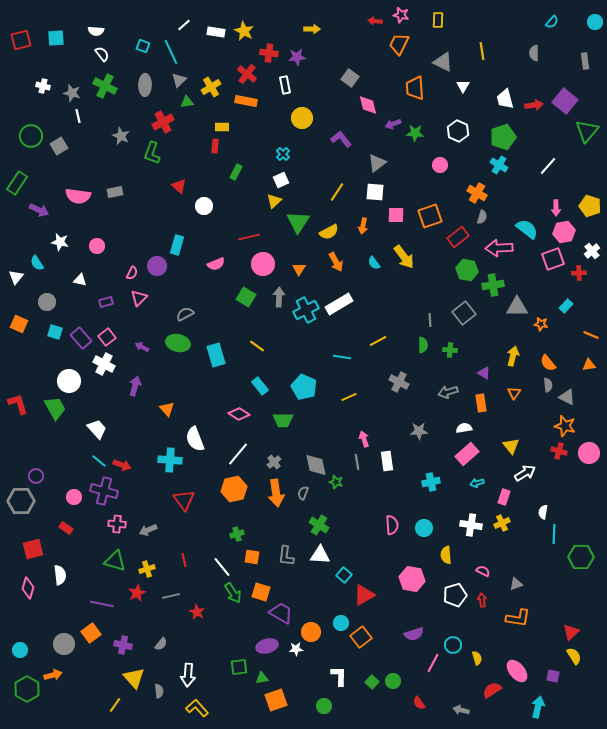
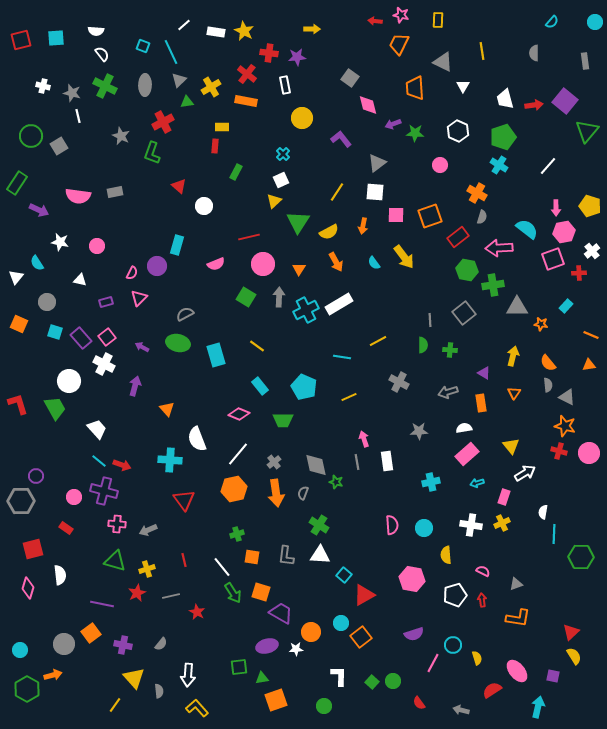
pink diamond at (239, 414): rotated 10 degrees counterclockwise
white semicircle at (195, 439): moved 2 px right
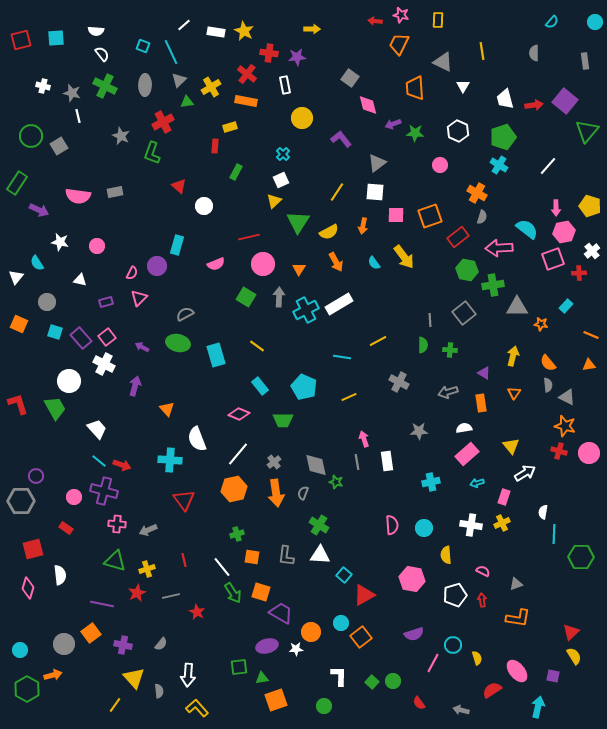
yellow rectangle at (222, 127): moved 8 px right; rotated 16 degrees counterclockwise
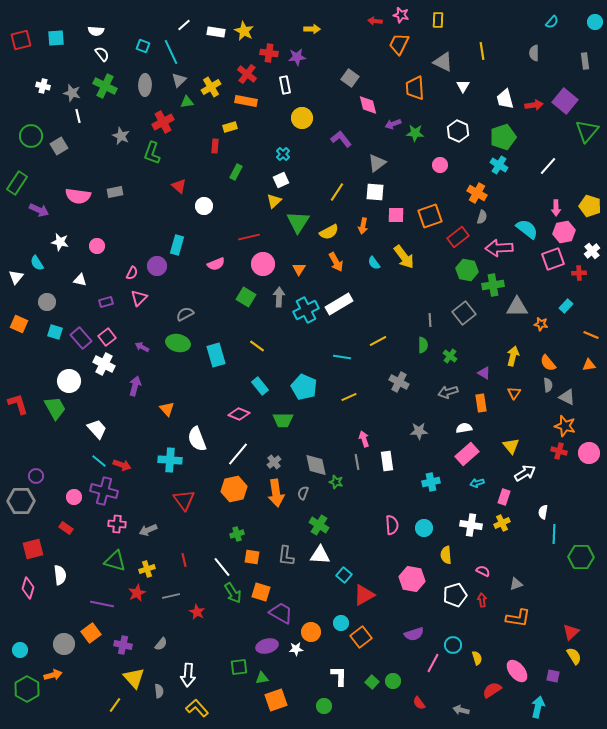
green cross at (450, 350): moved 6 px down; rotated 32 degrees clockwise
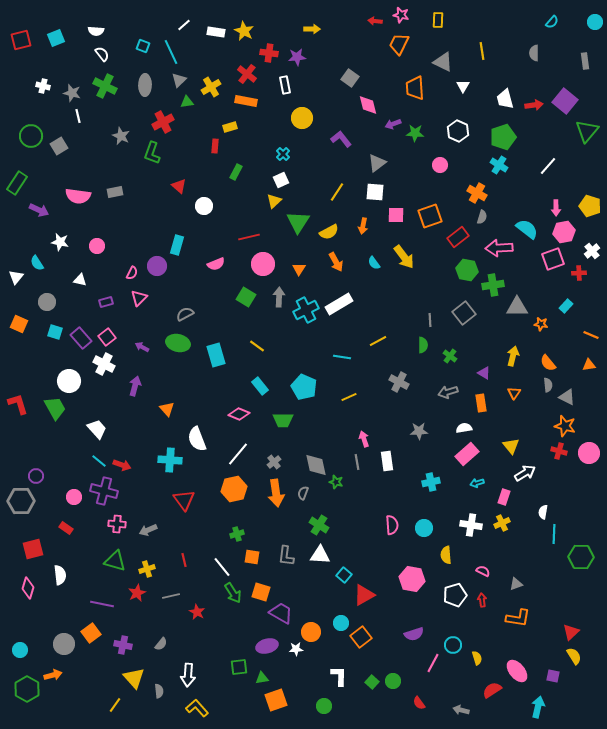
cyan square at (56, 38): rotated 18 degrees counterclockwise
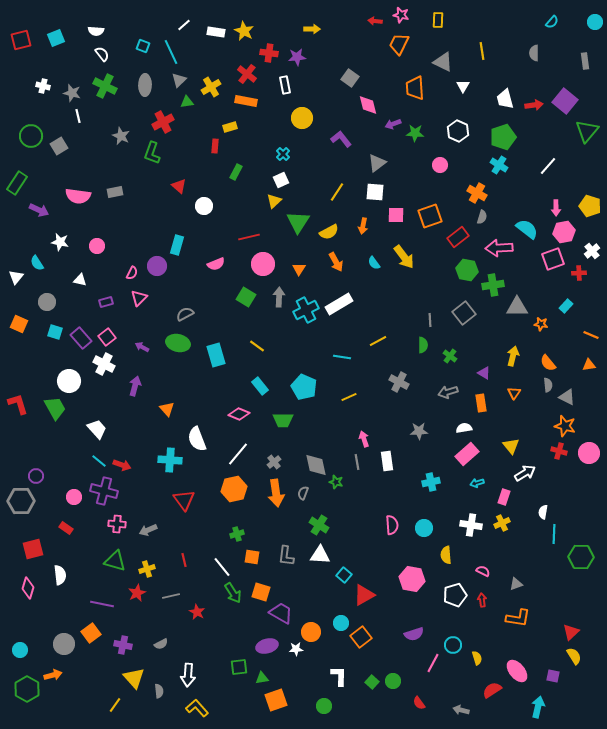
gray semicircle at (161, 644): rotated 24 degrees clockwise
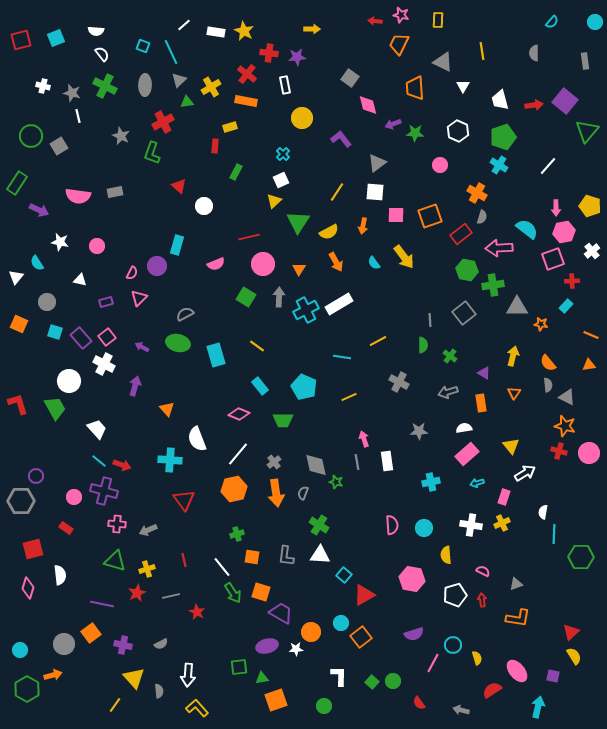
white trapezoid at (505, 99): moved 5 px left, 1 px down
red rectangle at (458, 237): moved 3 px right, 3 px up
red cross at (579, 273): moved 7 px left, 8 px down
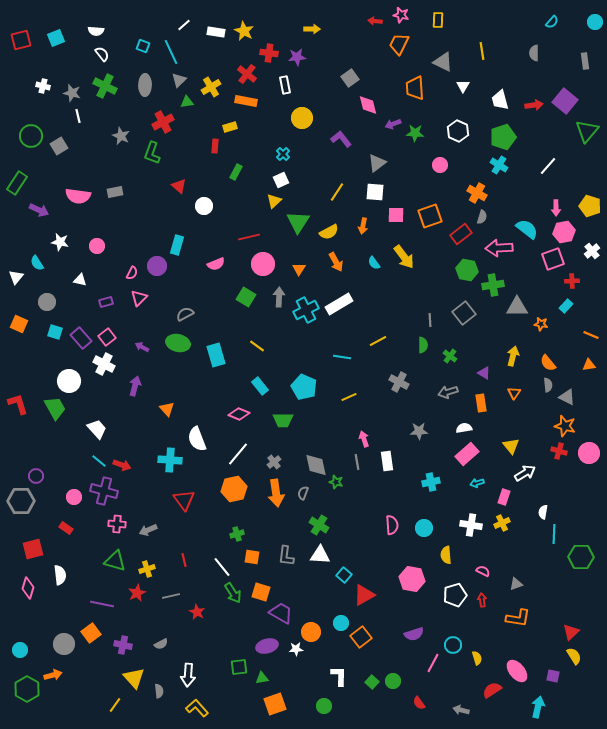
gray square at (350, 78): rotated 18 degrees clockwise
orange square at (276, 700): moved 1 px left, 4 px down
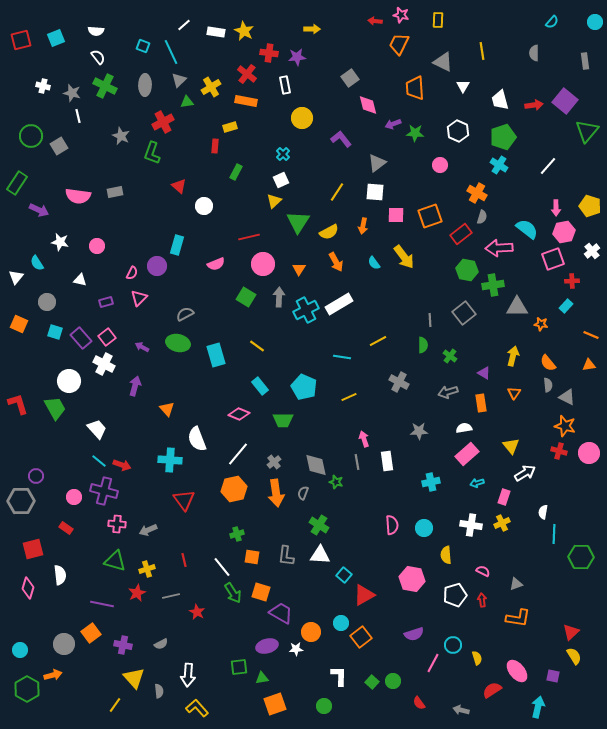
white semicircle at (102, 54): moved 4 px left, 3 px down
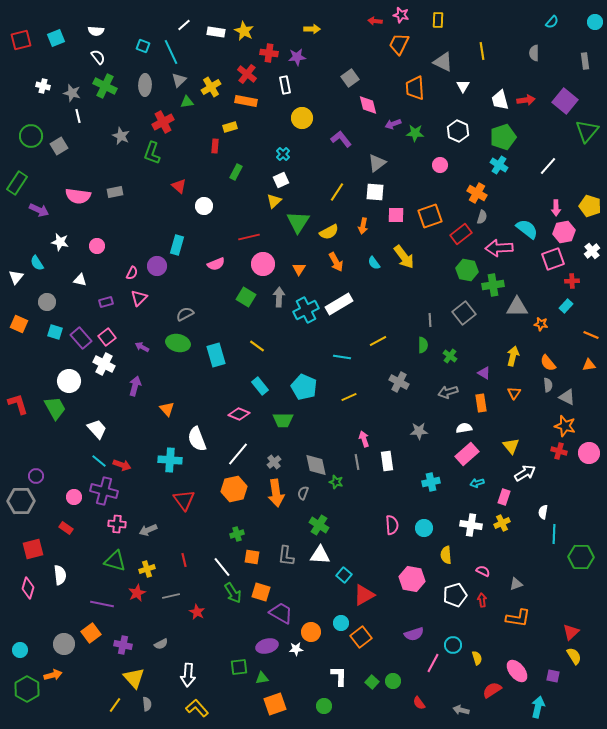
red arrow at (534, 105): moved 8 px left, 5 px up
gray semicircle at (159, 691): moved 12 px left, 13 px down
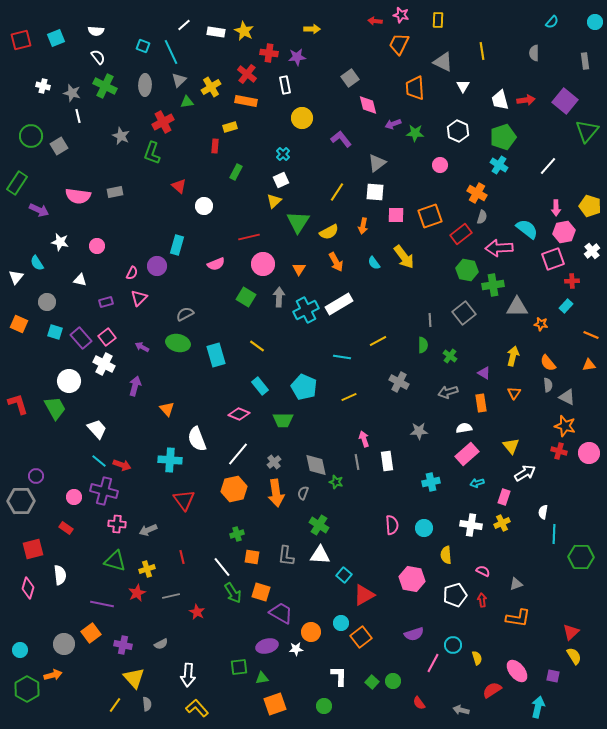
red line at (184, 560): moved 2 px left, 3 px up
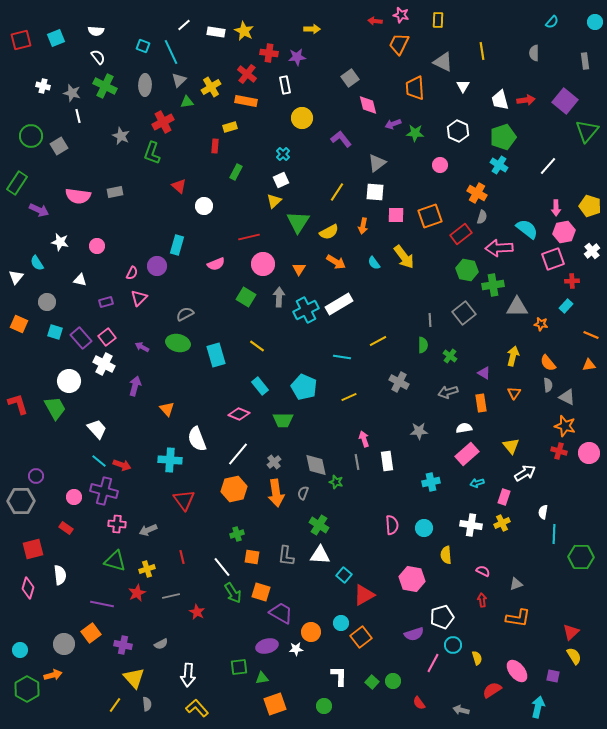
orange arrow at (336, 262): rotated 30 degrees counterclockwise
white pentagon at (455, 595): moved 13 px left, 22 px down
